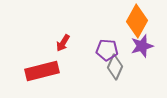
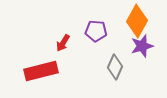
purple pentagon: moved 11 px left, 19 px up
red rectangle: moved 1 px left
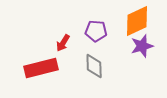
orange diamond: rotated 36 degrees clockwise
gray diamond: moved 21 px left, 1 px up; rotated 25 degrees counterclockwise
red rectangle: moved 3 px up
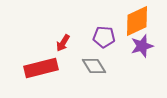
purple pentagon: moved 8 px right, 6 px down
gray diamond: rotated 30 degrees counterclockwise
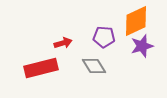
orange diamond: moved 1 px left
red arrow: rotated 138 degrees counterclockwise
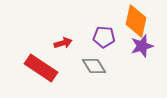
orange diamond: rotated 52 degrees counterclockwise
red rectangle: rotated 48 degrees clockwise
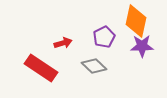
purple pentagon: rotated 30 degrees counterclockwise
purple star: rotated 15 degrees clockwise
gray diamond: rotated 15 degrees counterclockwise
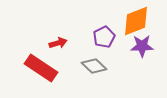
orange diamond: rotated 56 degrees clockwise
red arrow: moved 5 px left
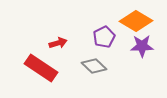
orange diamond: rotated 52 degrees clockwise
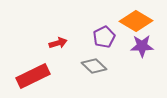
red rectangle: moved 8 px left, 8 px down; rotated 60 degrees counterclockwise
